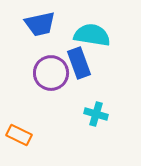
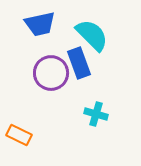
cyan semicircle: rotated 36 degrees clockwise
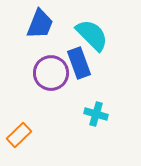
blue trapezoid: rotated 56 degrees counterclockwise
orange rectangle: rotated 70 degrees counterclockwise
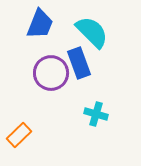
cyan semicircle: moved 3 px up
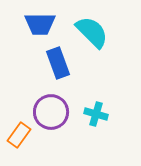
blue trapezoid: rotated 68 degrees clockwise
blue rectangle: moved 21 px left
purple circle: moved 39 px down
orange rectangle: rotated 10 degrees counterclockwise
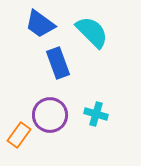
blue trapezoid: rotated 36 degrees clockwise
purple circle: moved 1 px left, 3 px down
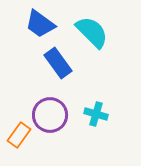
blue rectangle: rotated 16 degrees counterclockwise
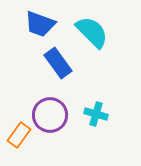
blue trapezoid: rotated 16 degrees counterclockwise
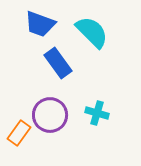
cyan cross: moved 1 px right, 1 px up
orange rectangle: moved 2 px up
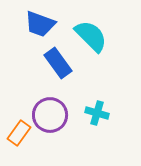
cyan semicircle: moved 1 px left, 4 px down
